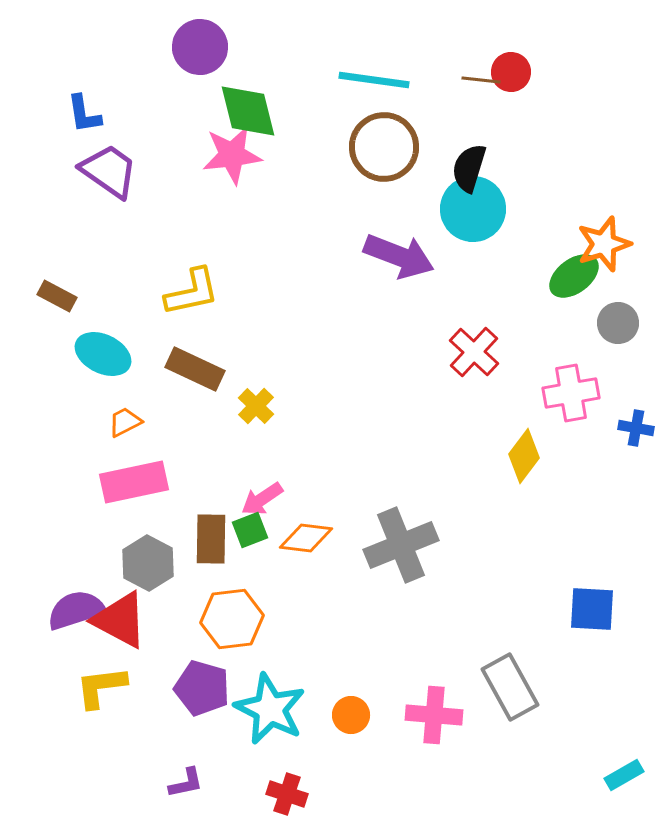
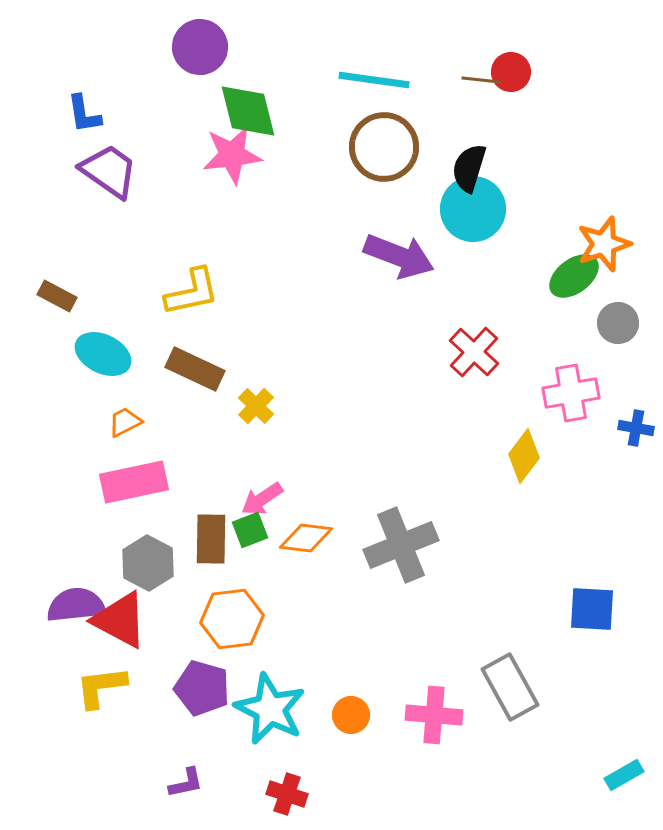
purple semicircle at (76, 610): moved 5 px up; rotated 12 degrees clockwise
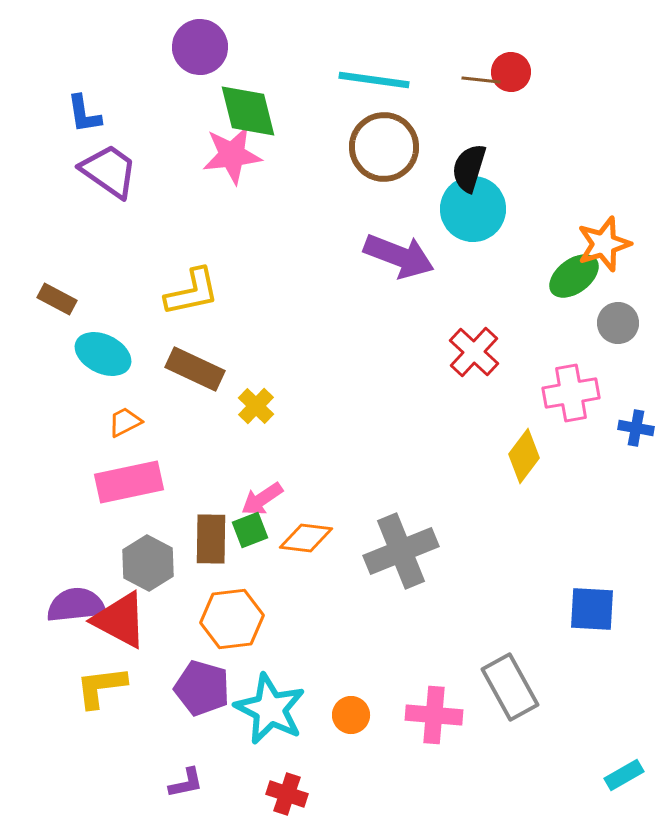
brown rectangle at (57, 296): moved 3 px down
pink rectangle at (134, 482): moved 5 px left
gray cross at (401, 545): moved 6 px down
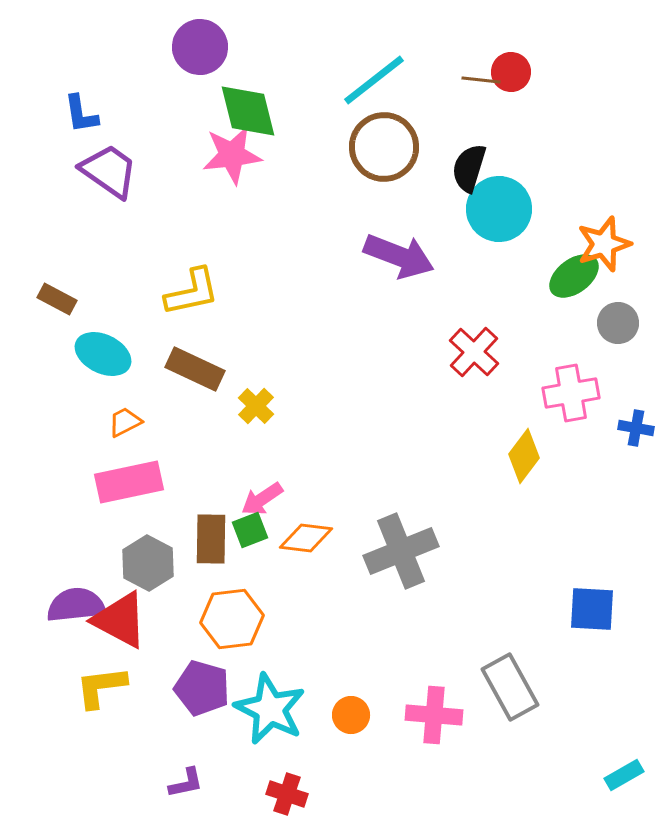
cyan line at (374, 80): rotated 46 degrees counterclockwise
blue L-shape at (84, 114): moved 3 px left
cyan circle at (473, 209): moved 26 px right
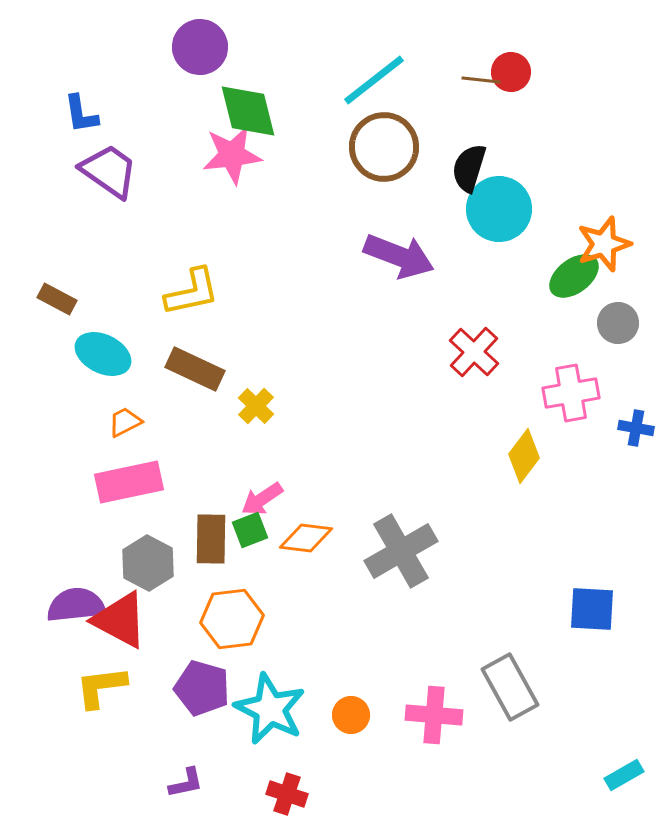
gray cross at (401, 551): rotated 8 degrees counterclockwise
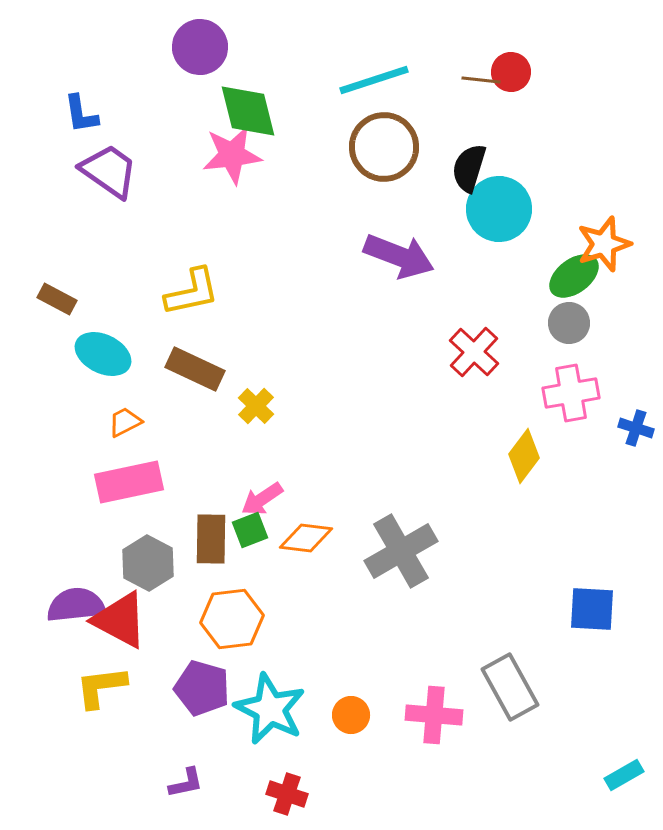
cyan line at (374, 80): rotated 20 degrees clockwise
gray circle at (618, 323): moved 49 px left
blue cross at (636, 428): rotated 8 degrees clockwise
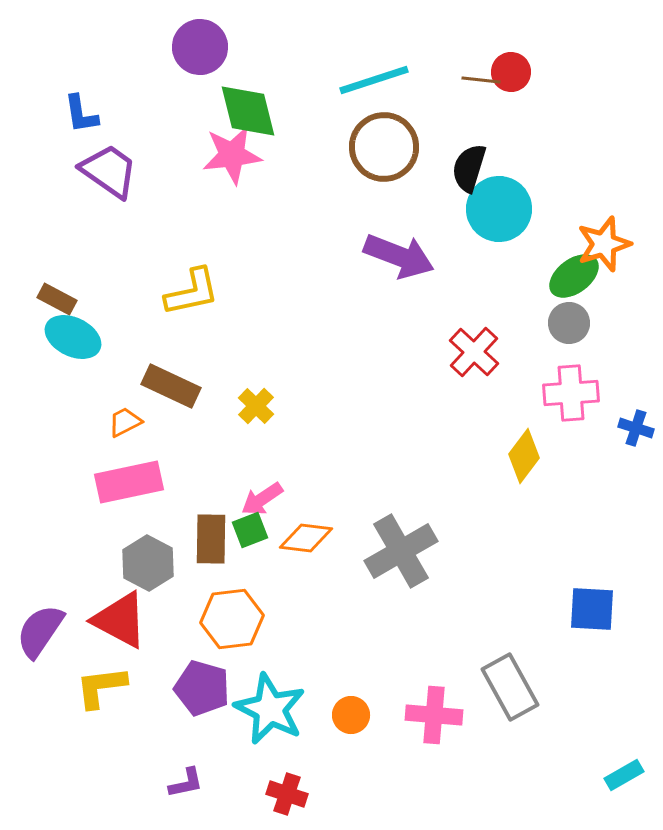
cyan ellipse at (103, 354): moved 30 px left, 17 px up
brown rectangle at (195, 369): moved 24 px left, 17 px down
pink cross at (571, 393): rotated 6 degrees clockwise
purple semicircle at (76, 605): moved 36 px left, 26 px down; rotated 50 degrees counterclockwise
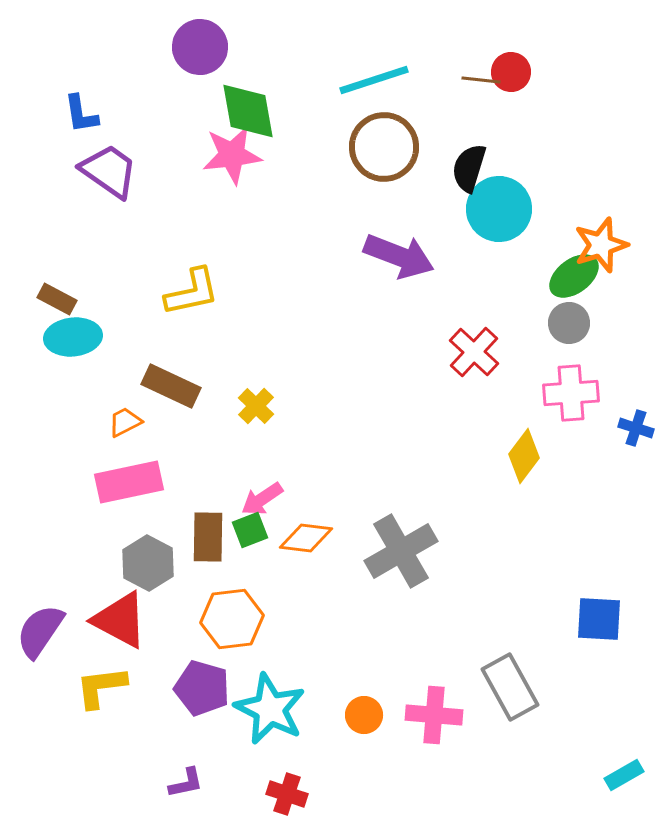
green diamond at (248, 111): rotated 4 degrees clockwise
orange star at (604, 244): moved 3 px left, 1 px down
cyan ellipse at (73, 337): rotated 32 degrees counterclockwise
brown rectangle at (211, 539): moved 3 px left, 2 px up
blue square at (592, 609): moved 7 px right, 10 px down
orange circle at (351, 715): moved 13 px right
